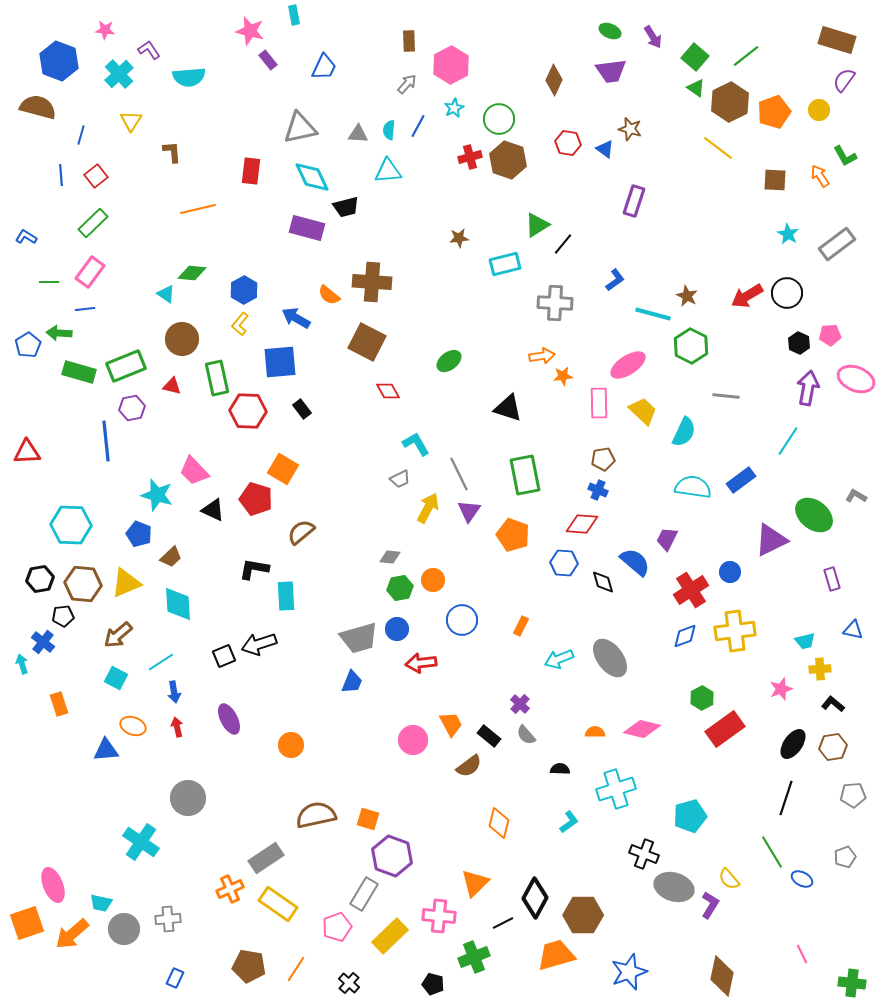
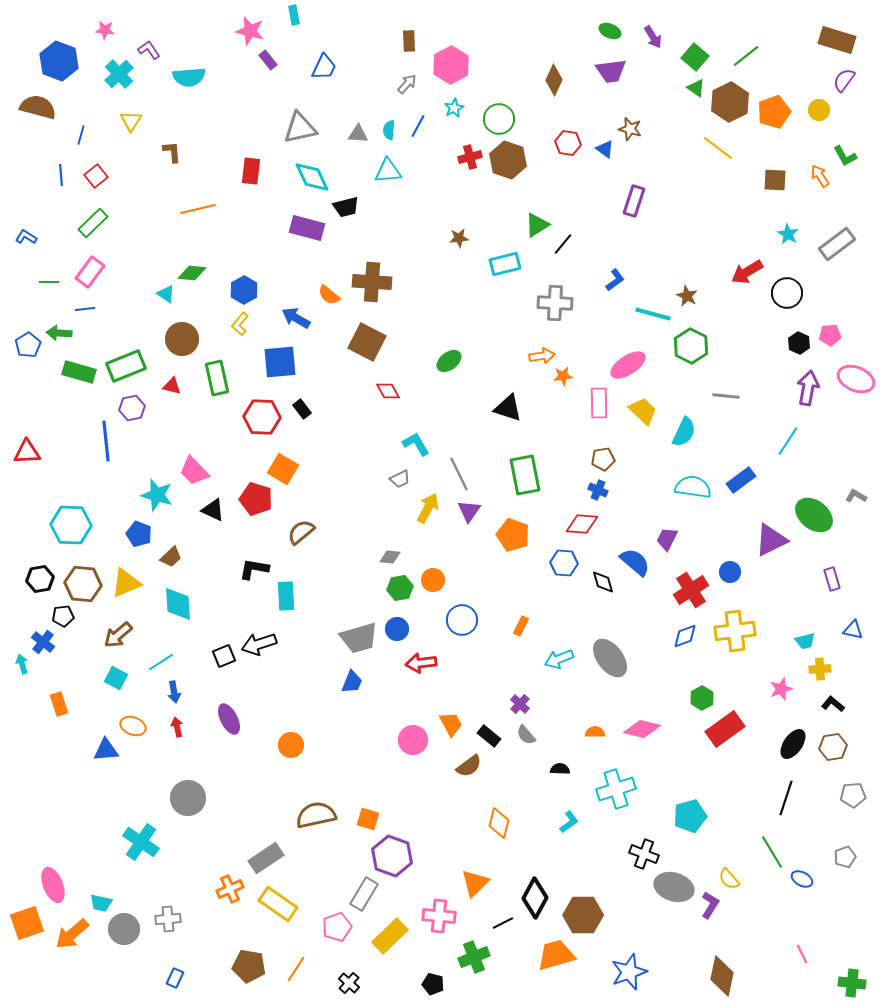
red arrow at (747, 296): moved 24 px up
red hexagon at (248, 411): moved 14 px right, 6 px down
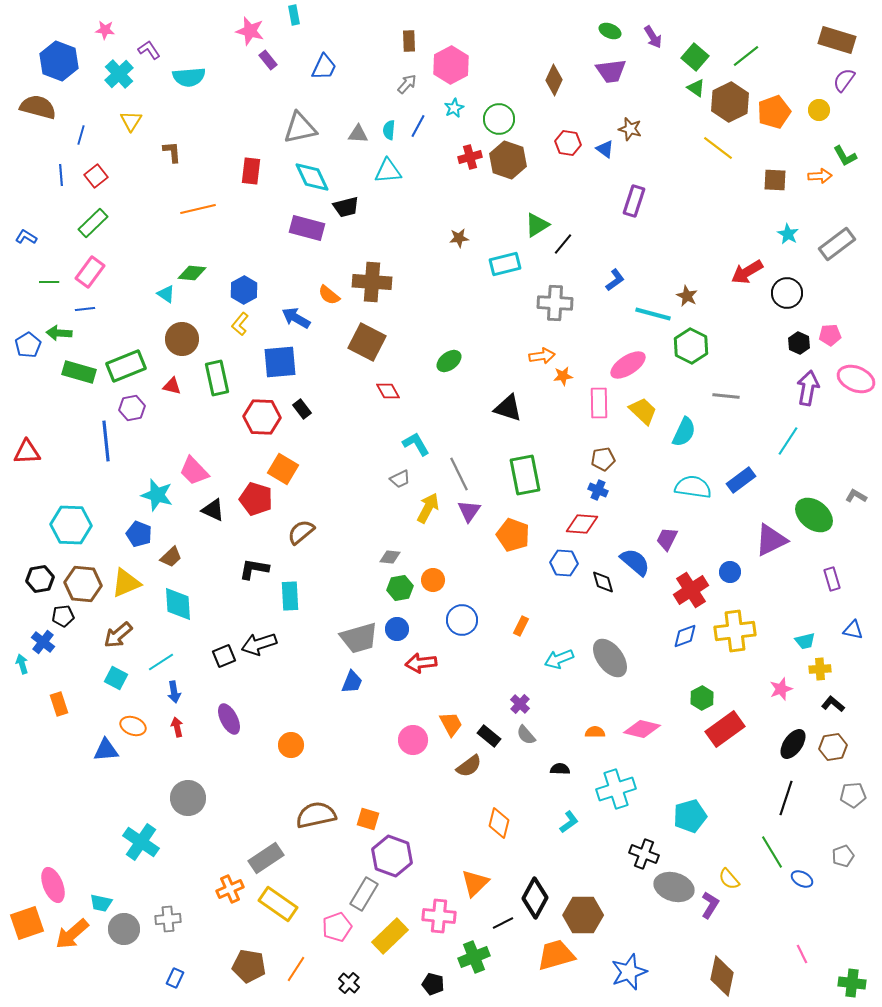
orange arrow at (820, 176): rotated 120 degrees clockwise
cyan rectangle at (286, 596): moved 4 px right
gray pentagon at (845, 857): moved 2 px left, 1 px up
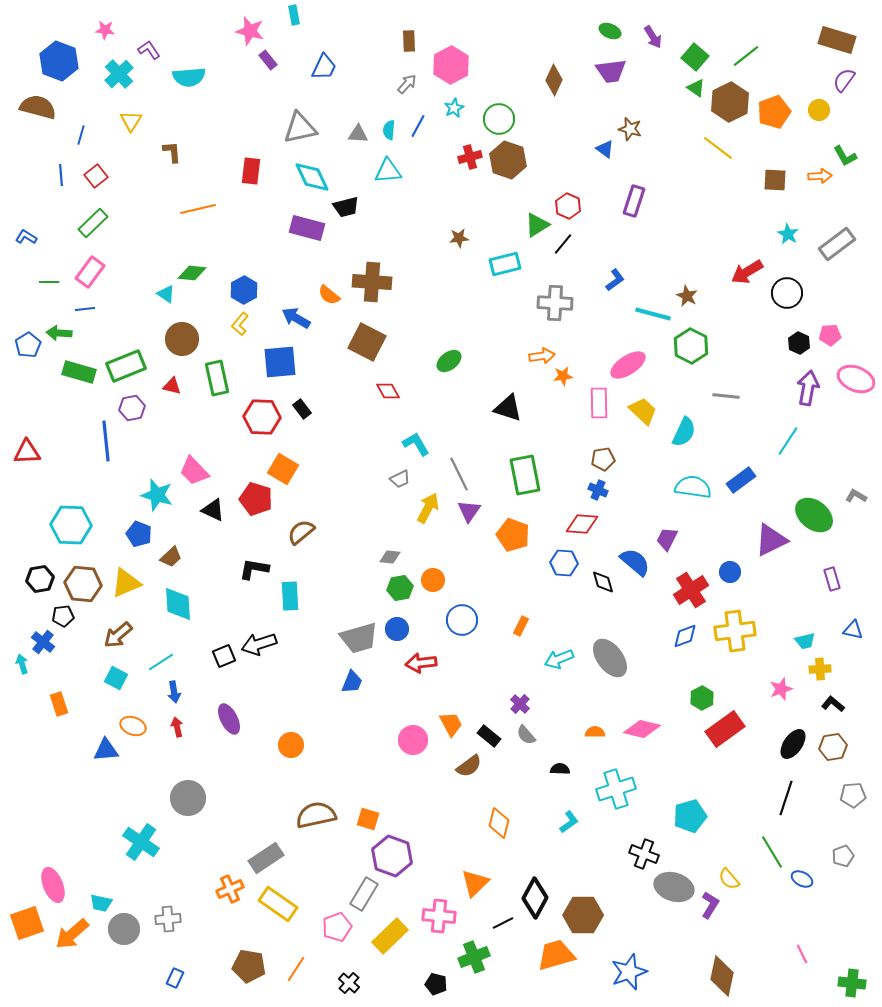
red hexagon at (568, 143): moved 63 px down; rotated 15 degrees clockwise
black pentagon at (433, 984): moved 3 px right
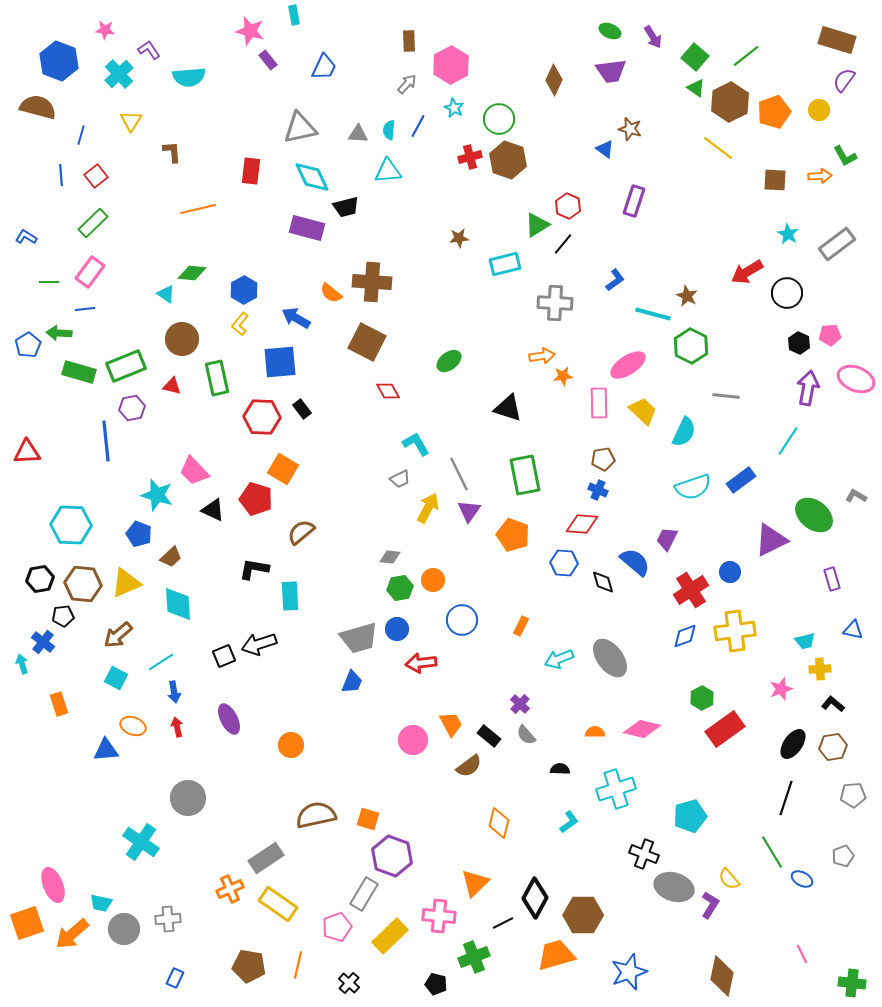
cyan star at (454, 108): rotated 18 degrees counterclockwise
orange semicircle at (329, 295): moved 2 px right, 2 px up
cyan semicircle at (693, 487): rotated 153 degrees clockwise
orange line at (296, 969): moved 2 px right, 4 px up; rotated 20 degrees counterclockwise
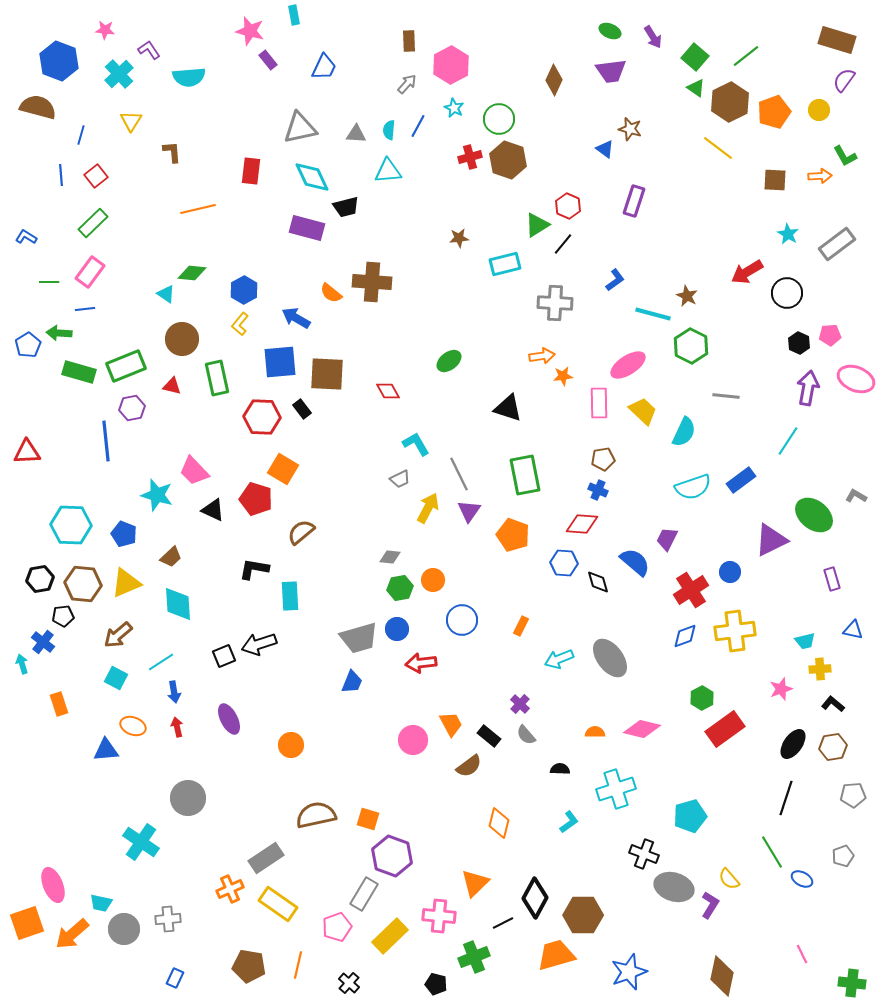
gray triangle at (358, 134): moved 2 px left
brown square at (367, 342): moved 40 px left, 32 px down; rotated 24 degrees counterclockwise
blue pentagon at (139, 534): moved 15 px left
black diamond at (603, 582): moved 5 px left
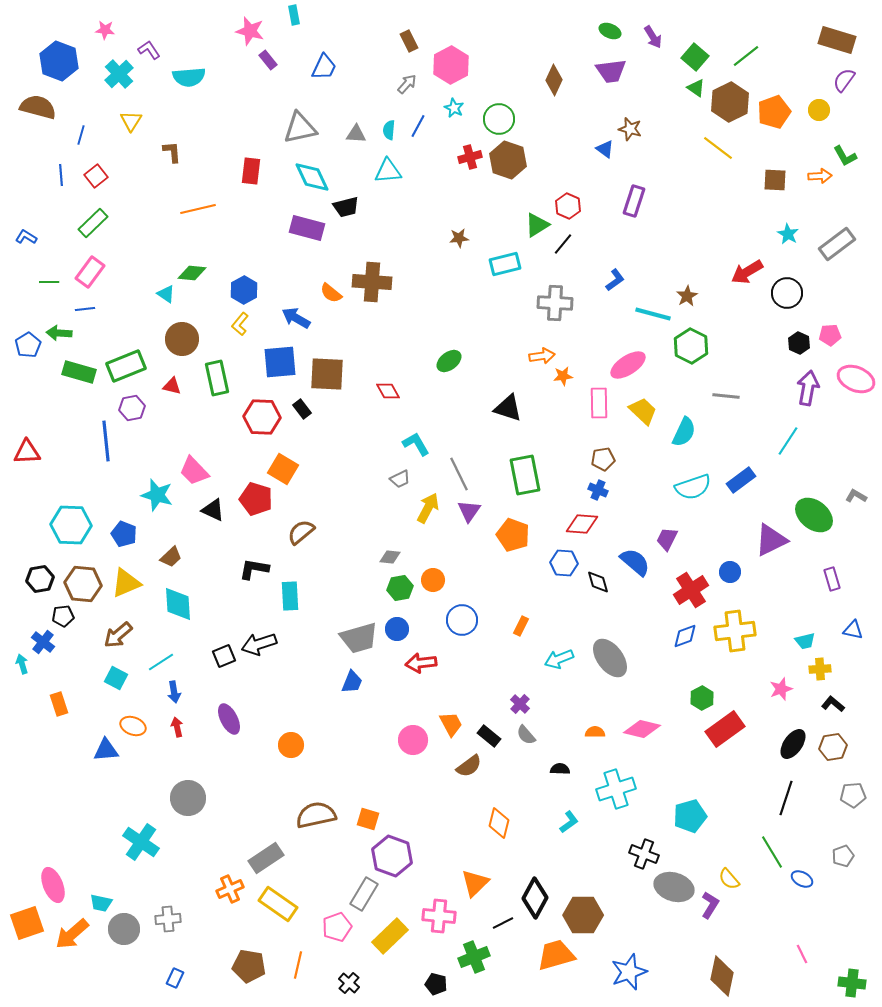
brown rectangle at (409, 41): rotated 25 degrees counterclockwise
brown star at (687, 296): rotated 15 degrees clockwise
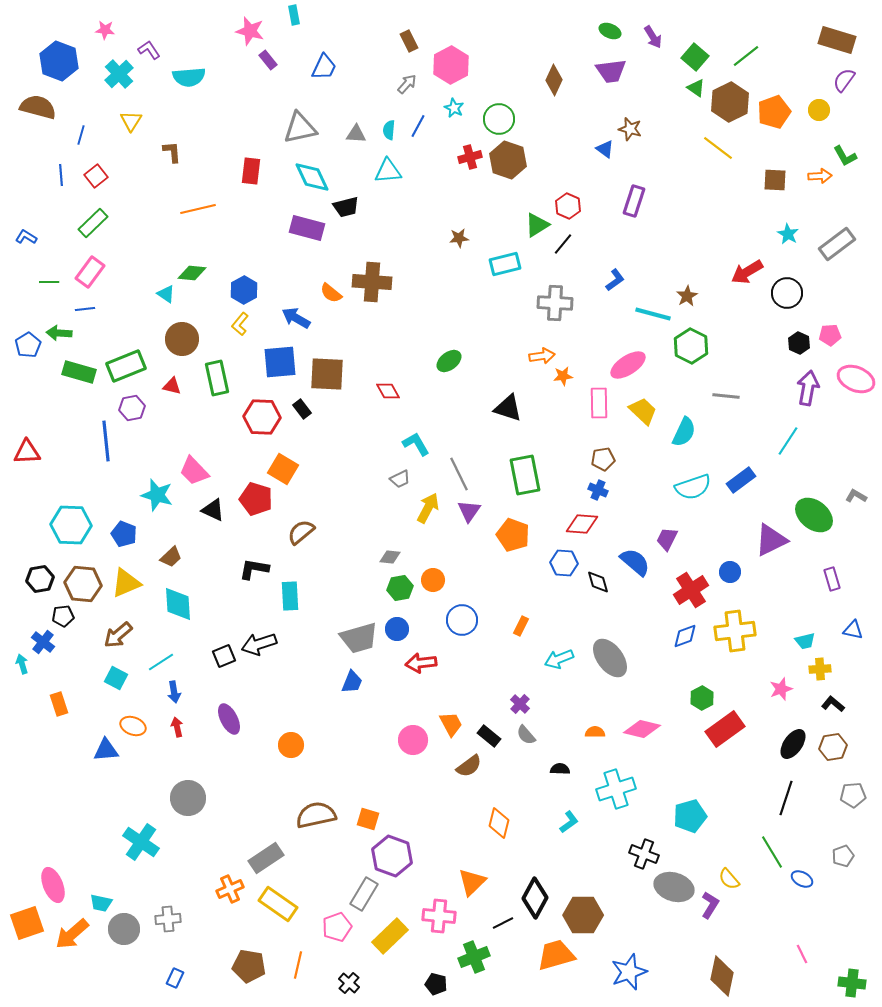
orange triangle at (475, 883): moved 3 px left, 1 px up
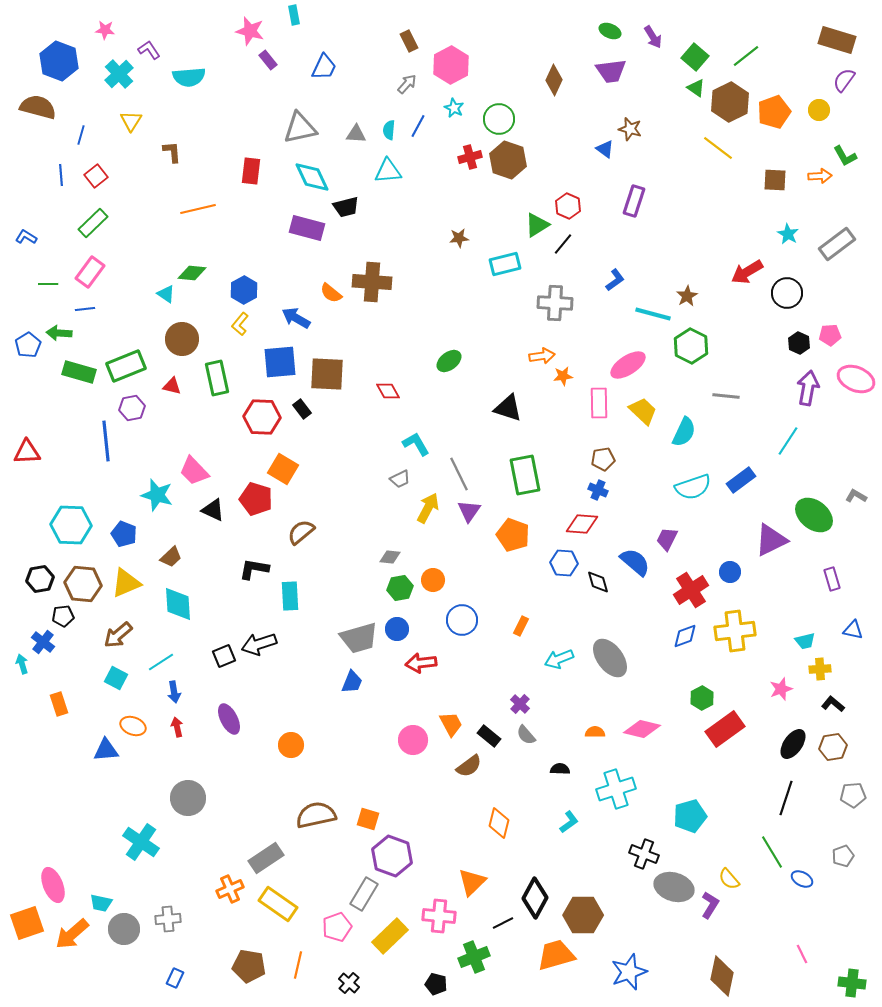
green line at (49, 282): moved 1 px left, 2 px down
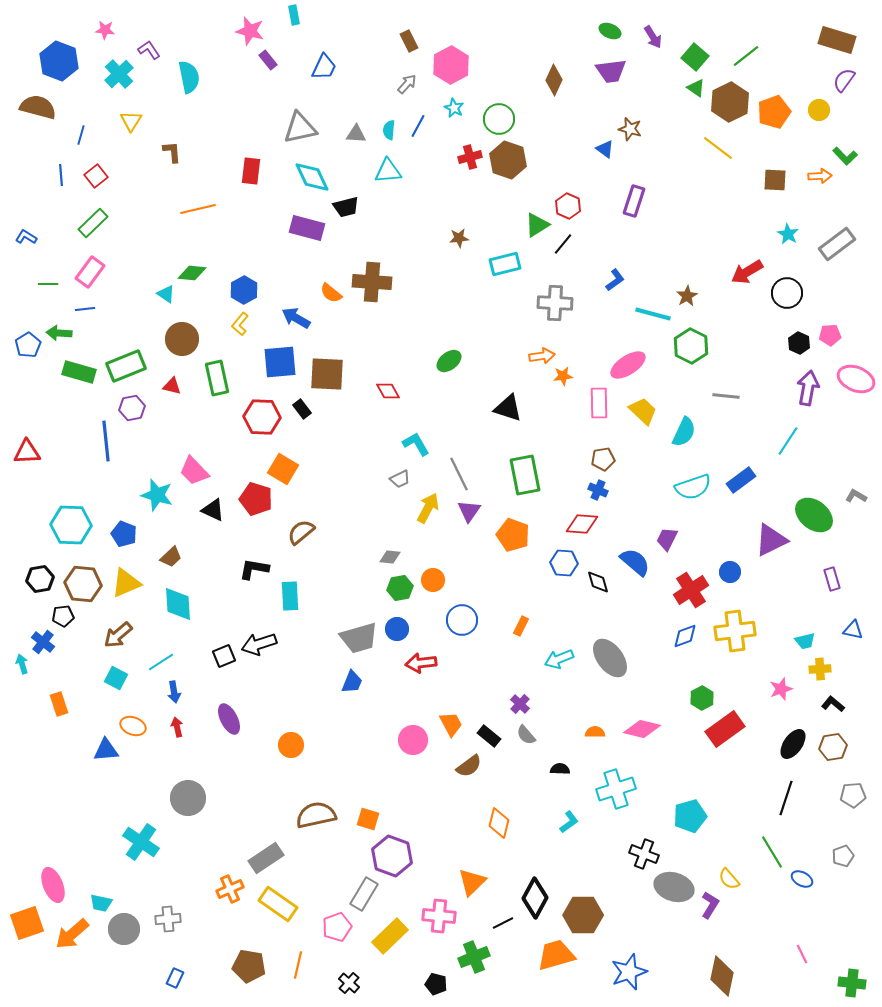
cyan semicircle at (189, 77): rotated 96 degrees counterclockwise
green L-shape at (845, 156): rotated 15 degrees counterclockwise
